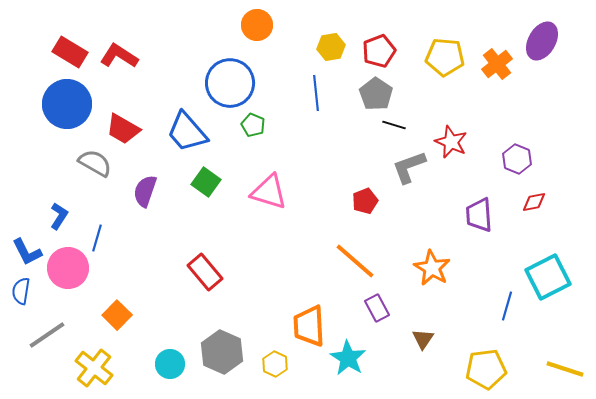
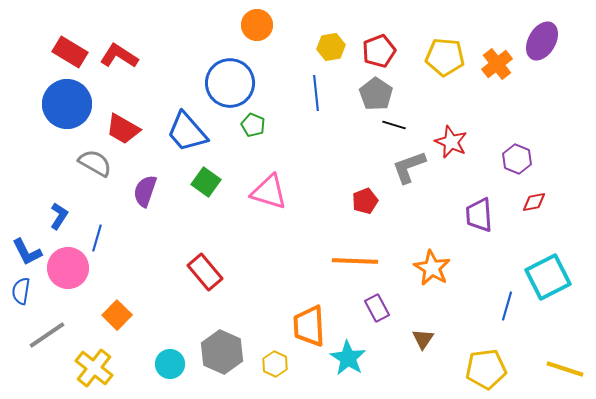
orange line at (355, 261): rotated 39 degrees counterclockwise
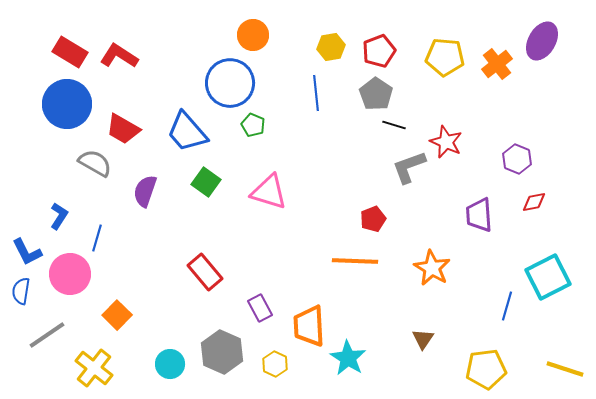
orange circle at (257, 25): moved 4 px left, 10 px down
red star at (451, 142): moved 5 px left
red pentagon at (365, 201): moved 8 px right, 18 px down
pink circle at (68, 268): moved 2 px right, 6 px down
purple rectangle at (377, 308): moved 117 px left
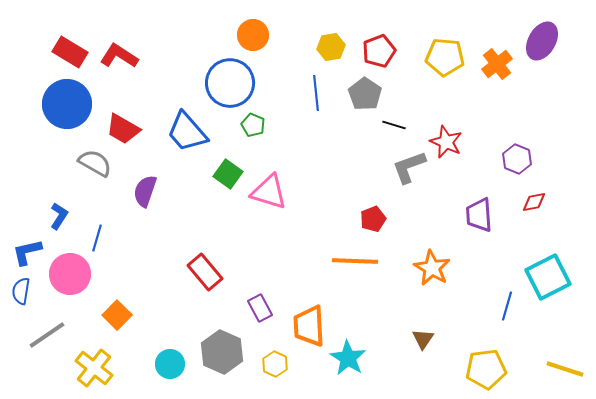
gray pentagon at (376, 94): moved 11 px left
green square at (206, 182): moved 22 px right, 8 px up
blue L-shape at (27, 252): rotated 104 degrees clockwise
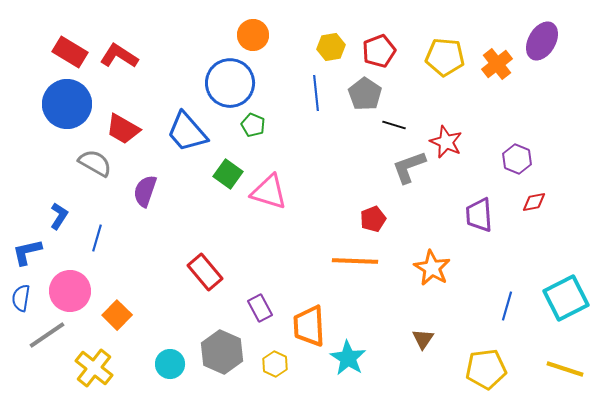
pink circle at (70, 274): moved 17 px down
cyan square at (548, 277): moved 18 px right, 21 px down
blue semicircle at (21, 291): moved 7 px down
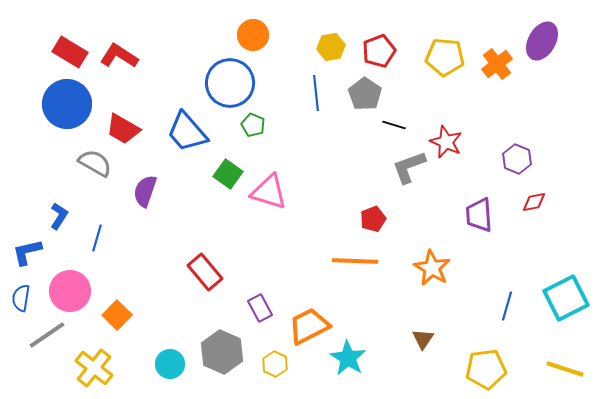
orange trapezoid at (309, 326): rotated 66 degrees clockwise
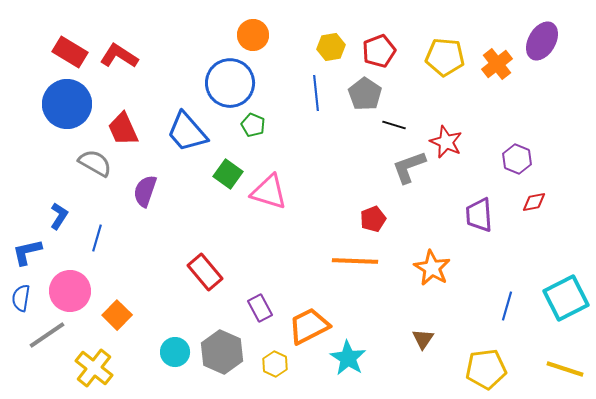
red trapezoid at (123, 129): rotated 36 degrees clockwise
cyan circle at (170, 364): moved 5 px right, 12 px up
